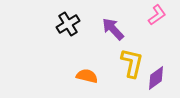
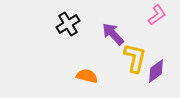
purple arrow: moved 5 px down
yellow L-shape: moved 3 px right, 5 px up
purple diamond: moved 7 px up
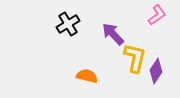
purple diamond: rotated 20 degrees counterclockwise
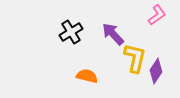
black cross: moved 3 px right, 8 px down
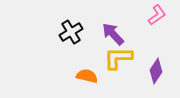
yellow L-shape: moved 17 px left; rotated 104 degrees counterclockwise
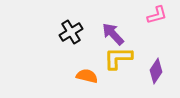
pink L-shape: rotated 20 degrees clockwise
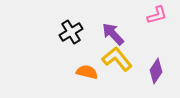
yellow L-shape: moved 1 px left, 1 px down; rotated 52 degrees clockwise
orange semicircle: moved 4 px up
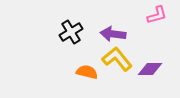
purple arrow: rotated 40 degrees counterclockwise
purple diamond: moved 6 px left, 2 px up; rotated 55 degrees clockwise
